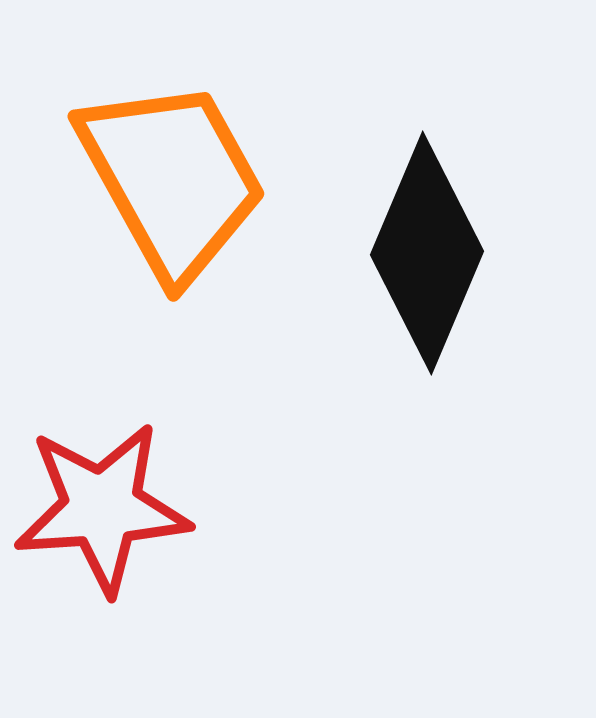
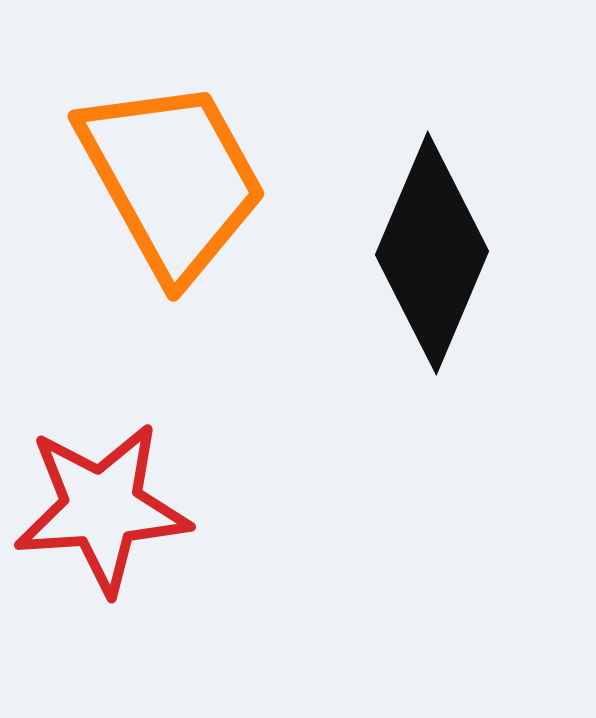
black diamond: moved 5 px right
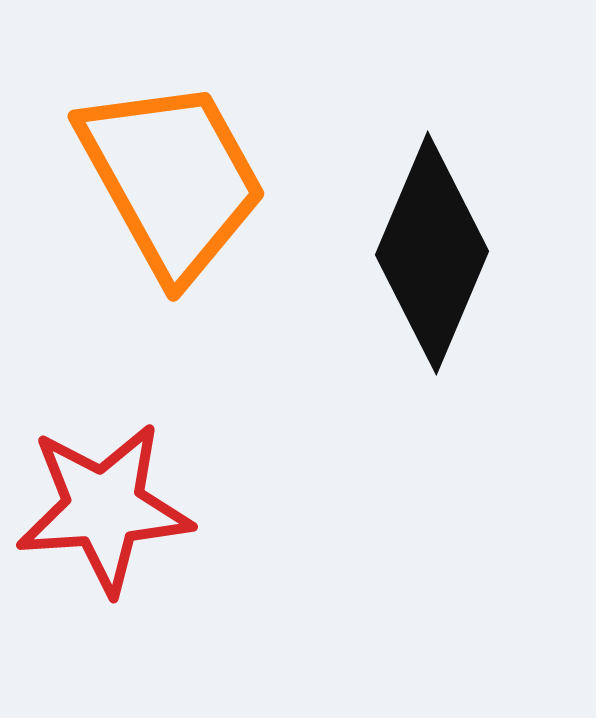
red star: moved 2 px right
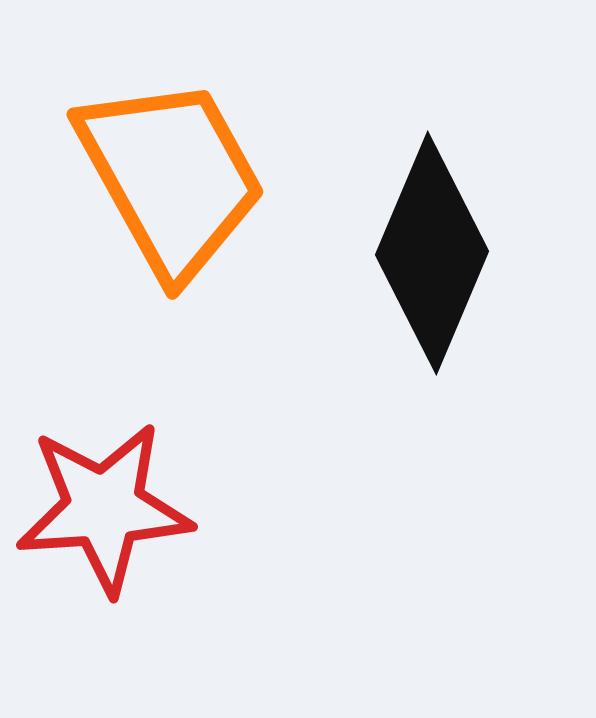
orange trapezoid: moved 1 px left, 2 px up
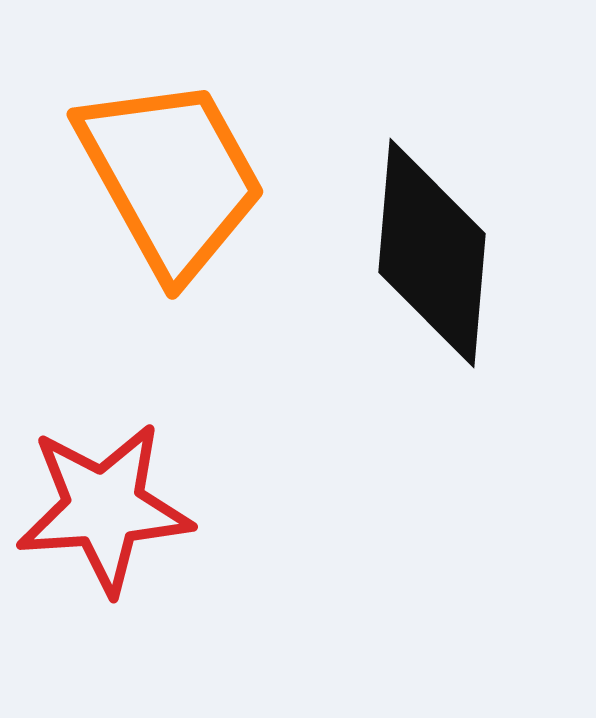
black diamond: rotated 18 degrees counterclockwise
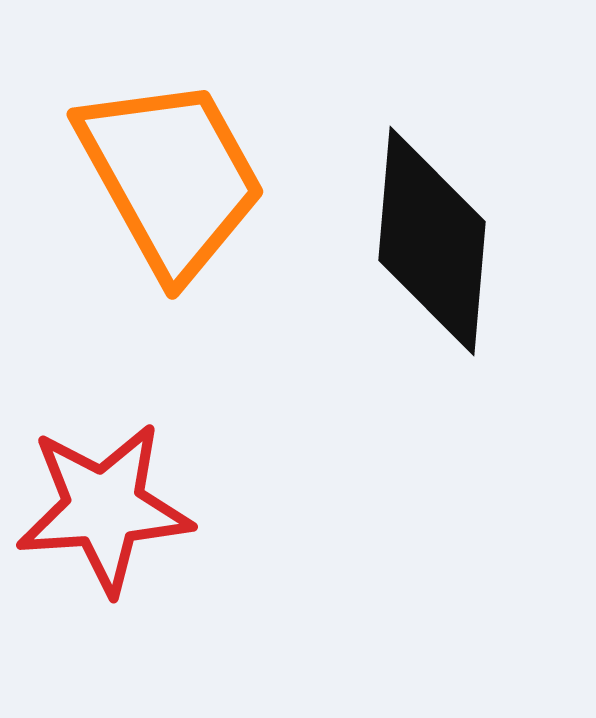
black diamond: moved 12 px up
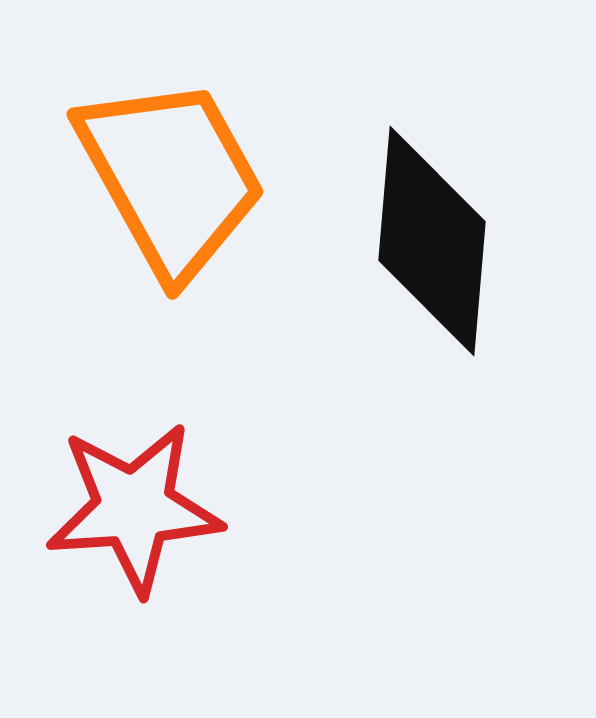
red star: moved 30 px right
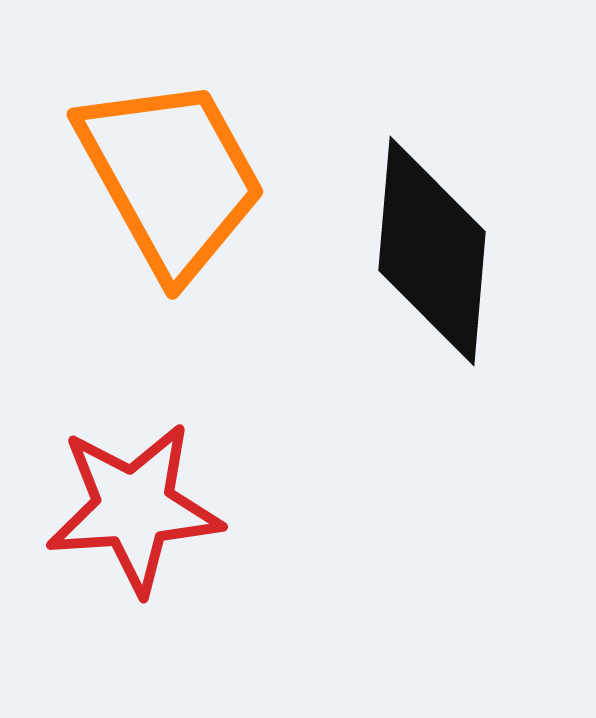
black diamond: moved 10 px down
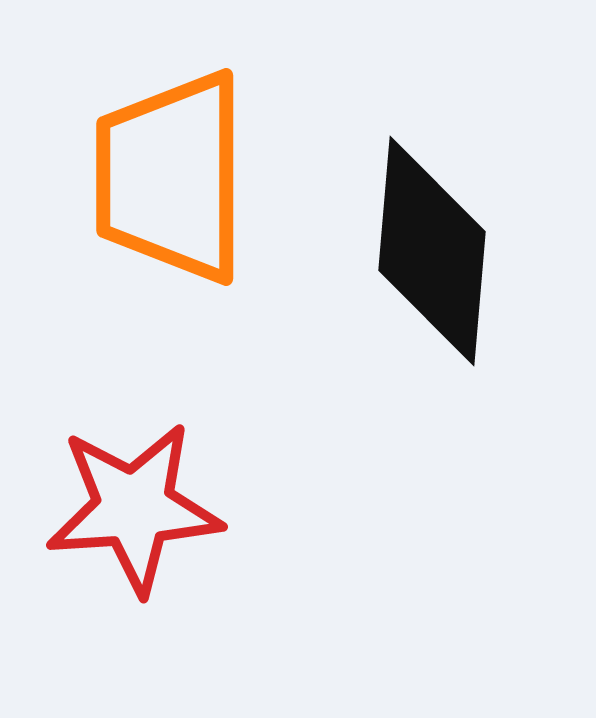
orange trapezoid: rotated 151 degrees counterclockwise
